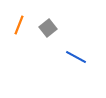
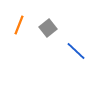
blue line: moved 6 px up; rotated 15 degrees clockwise
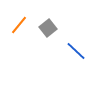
orange line: rotated 18 degrees clockwise
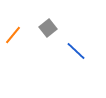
orange line: moved 6 px left, 10 px down
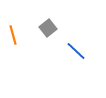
orange line: rotated 54 degrees counterclockwise
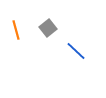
orange line: moved 3 px right, 5 px up
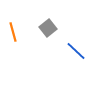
orange line: moved 3 px left, 2 px down
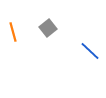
blue line: moved 14 px right
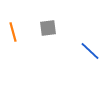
gray square: rotated 30 degrees clockwise
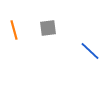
orange line: moved 1 px right, 2 px up
